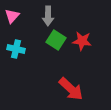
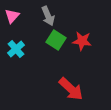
gray arrow: rotated 24 degrees counterclockwise
cyan cross: rotated 36 degrees clockwise
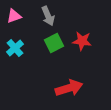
pink triangle: moved 2 px right; rotated 28 degrees clockwise
green square: moved 2 px left, 3 px down; rotated 30 degrees clockwise
cyan cross: moved 1 px left, 1 px up
red arrow: moved 2 px left, 1 px up; rotated 60 degrees counterclockwise
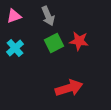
red star: moved 3 px left
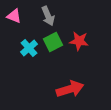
pink triangle: rotated 42 degrees clockwise
green square: moved 1 px left, 1 px up
cyan cross: moved 14 px right
red arrow: moved 1 px right, 1 px down
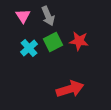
pink triangle: moved 9 px right; rotated 35 degrees clockwise
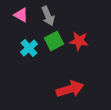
pink triangle: moved 2 px left, 1 px up; rotated 28 degrees counterclockwise
green square: moved 1 px right, 1 px up
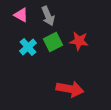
green square: moved 1 px left, 1 px down
cyan cross: moved 1 px left, 1 px up
red arrow: rotated 28 degrees clockwise
